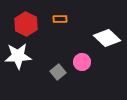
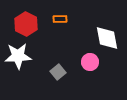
white diamond: rotated 36 degrees clockwise
pink circle: moved 8 px right
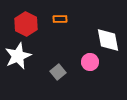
white diamond: moved 1 px right, 2 px down
white star: rotated 20 degrees counterclockwise
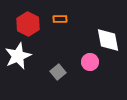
red hexagon: moved 2 px right
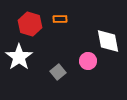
red hexagon: moved 2 px right; rotated 10 degrees counterclockwise
white diamond: moved 1 px down
white star: moved 1 px right, 1 px down; rotated 12 degrees counterclockwise
pink circle: moved 2 px left, 1 px up
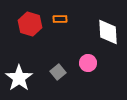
white diamond: moved 9 px up; rotated 8 degrees clockwise
white star: moved 21 px down
pink circle: moved 2 px down
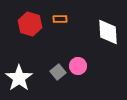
pink circle: moved 10 px left, 3 px down
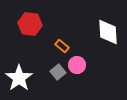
orange rectangle: moved 2 px right, 27 px down; rotated 40 degrees clockwise
red hexagon: rotated 10 degrees counterclockwise
pink circle: moved 1 px left, 1 px up
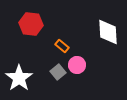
red hexagon: moved 1 px right
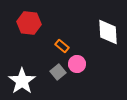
red hexagon: moved 2 px left, 1 px up
pink circle: moved 1 px up
white star: moved 3 px right, 3 px down
